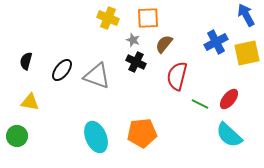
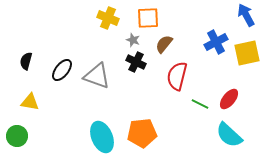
cyan ellipse: moved 6 px right
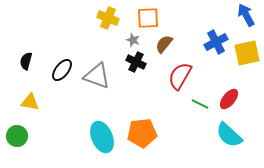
red semicircle: moved 3 px right; rotated 16 degrees clockwise
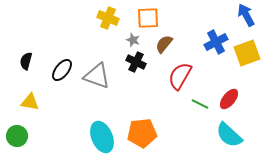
yellow square: rotated 8 degrees counterclockwise
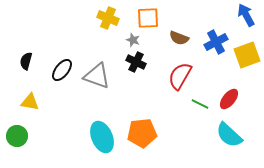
brown semicircle: moved 15 px right, 6 px up; rotated 108 degrees counterclockwise
yellow square: moved 2 px down
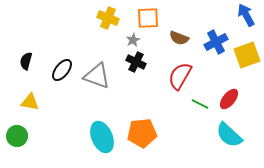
gray star: rotated 24 degrees clockwise
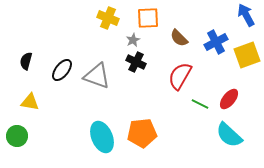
brown semicircle: rotated 24 degrees clockwise
